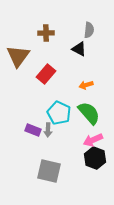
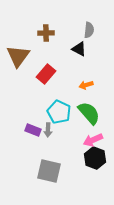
cyan pentagon: moved 1 px up
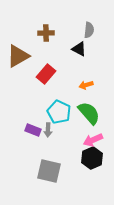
brown triangle: rotated 25 degrees clockwise
black hexagon: moved 3 px left; rotated 15 degrees clockwise
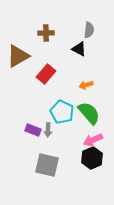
cyan pentagon: moved 3 px right
gray square: moved 2 px left, 6 px up
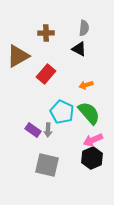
gray semicircle: moved 5 px left, 2 px up
purple rectangle: rotated 14 degrees clockwise
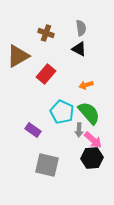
gray semicircle: moved 3 px left; rotated 14 degrees counterclockwise
brown cross: rotated 21 degrees clockwise
gray arrow: moved 31 px right
pink arrow: rotated 114 degrees counterclockwise
black hexagon: rotated 20 degrees clockwise
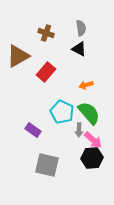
red rectangle: moved 2 px up
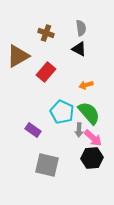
pink arrow: moved 2 px up
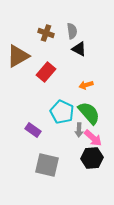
gray semicircle: moved 9 px left, 3 px down
